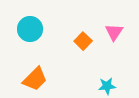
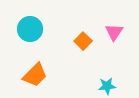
orange trapezoid: moved 4 px up
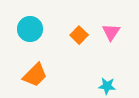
pink triangle: moved 3 px left
orange square: moved 4 px left, 6 px up
cyan star: rotated 12 degrees clockwise
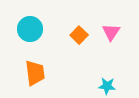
orange trapezoid: moved 2 px up; rotated 52 degrees counterclockwise
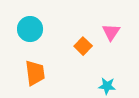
orange square: moved 4 px right, 11 px down
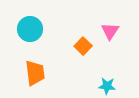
pink triangle: moved 1 px left, 1 px up
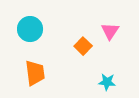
cyan star: moved 4 px up
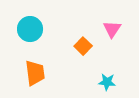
pink triangle: moved 2 px right, 2 px up
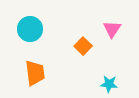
cyan star: moved 2 px right, 2 px down
